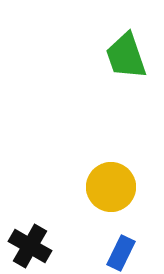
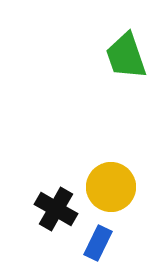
black cross: moved 26 px right, 37 px up
blue rectangle: moved 23 px left, 10 px up
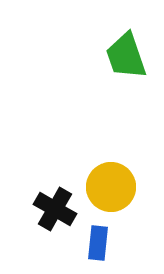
black cross: moved 1 px left
blue rectangle: rotated 20 degrees counterclockwise
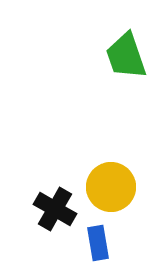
blue rectangle: rotated 16 degrees counterclockwise
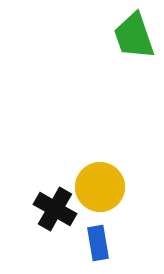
green trapezoid: moved 8 px right, 20 px up
yellow circle: moved 11 px left
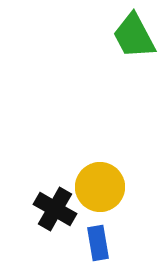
green trapezoid: rotated 9 degrees counterclockwise
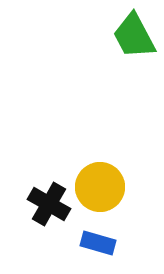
black cross: moved 6 px left, 5 px up
blue rectangle: rotated 64 degrees counterclockwise
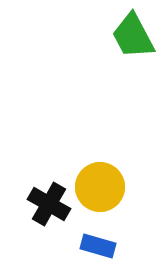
green trapezoid: moved 1 px left
blue rectangle: moved 3 px down
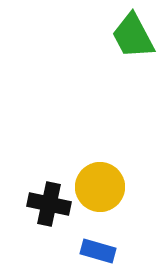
black cross: rotated 18 degrees counterclockwise
blue rectangle: moved 5 px down
